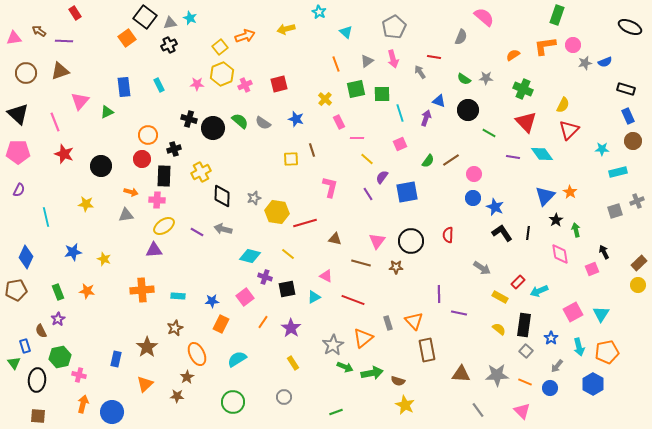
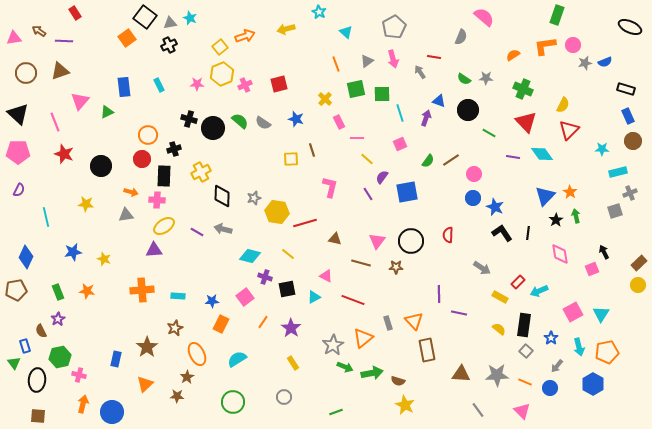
gray cross at (637, 201): moved 7 px left, 8 px up
green arrow at (576, 230): moved 14 px up
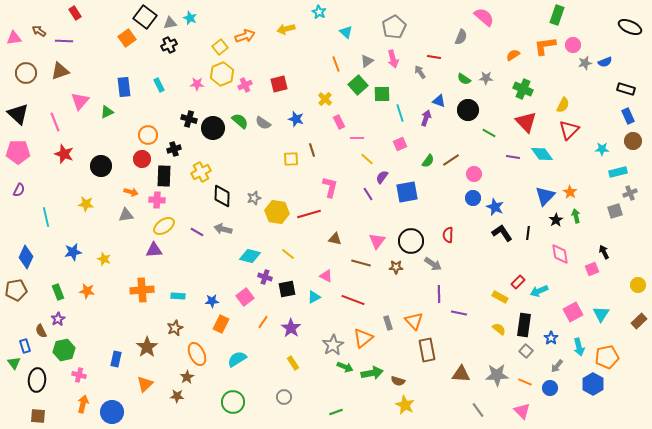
green square at (356, 89): moved 2 px right, 4 px up; rotated 30 degrees counterclockwise
red line at (305, 223): moved 4 px right, 9 px up
brown rectangle at (639, 263): moved 58 px down
gray arrow at (482, 268): moved 49 px left, 4 px up
orange pentagon at (607, 352): moved 5 px down
green hexagon at (60, 357): moved 4 px right, 7 px up
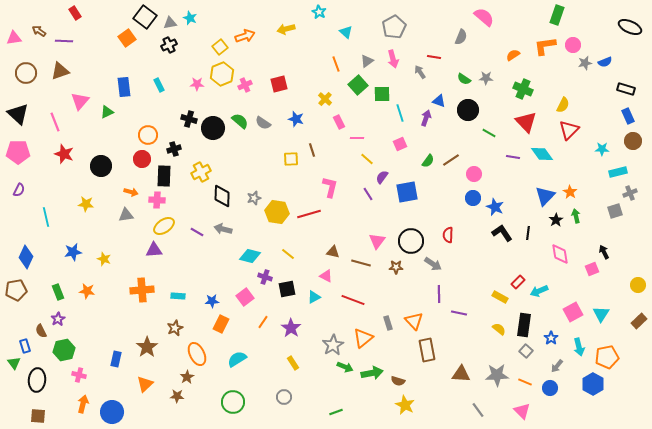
brown triangle at (335, 239): moved 2 px left, 13 px down
